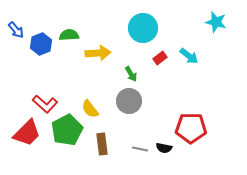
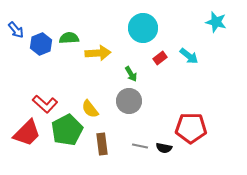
green semicircle: moved 3 px down
gray line: moved 3 px up
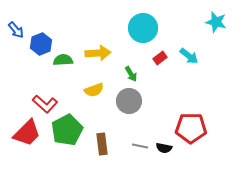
green semicircle: moved 6 px left, 22 px down
yellow semicircle: moved 4 px right, 19 px up; rotated 72 degrees counterclockwise
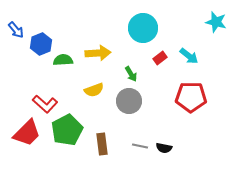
red pentagon: moved 31 px up
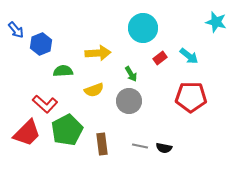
green semicircle: moved 11 px down
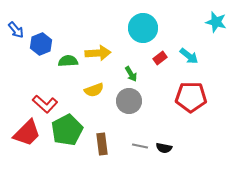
green semicircle: moved 5 px right, 10 px up
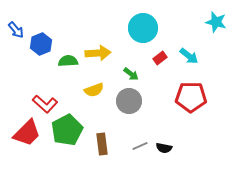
green arrow: rotated 21 degrees counterclockwise
gray line: rotated 35 degrees counterclockwise
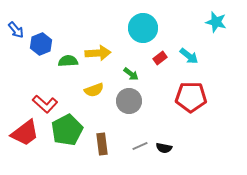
red trapezoid: moved 2 px left; rotated 8 degrees clockwise
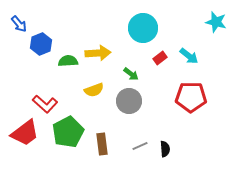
blue arrow: moved 3 px right, 6 px up
green pentagon: moved 1 px right, 2 px down
black semicircle: moved 1 px right, 1 px down; rotated 105 degrees counterclockwise
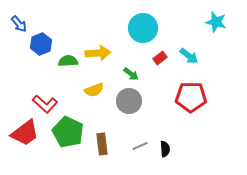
green pentagon: rotated 20 degrees counterclockwise
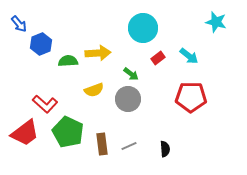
red rectangle: moved 2 px left
gray circle: moved 1 px left, 2 px up
gray line: moved 11 px left
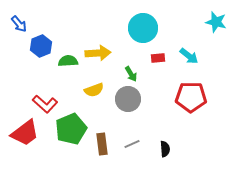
blue hexagon: moved 2 px down
red rectangle: rotated 32 degrees clockwise
green arrow: rotated 21 degrees clockwise
green pentagon: moved 3 px right, 3 px up; rotated 24 degrees clockwise
gray line: moved 3 px right, 2 px up
